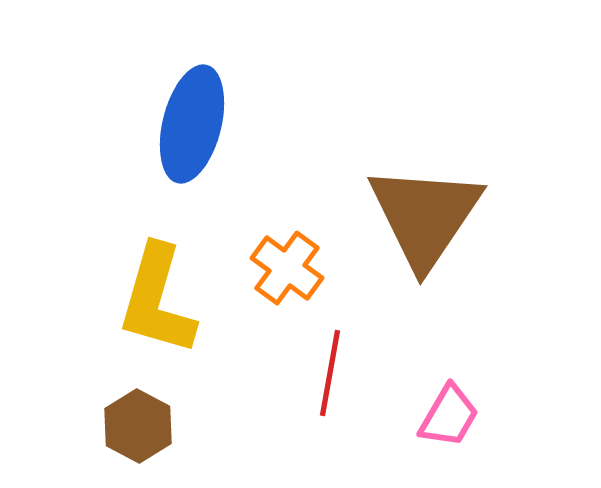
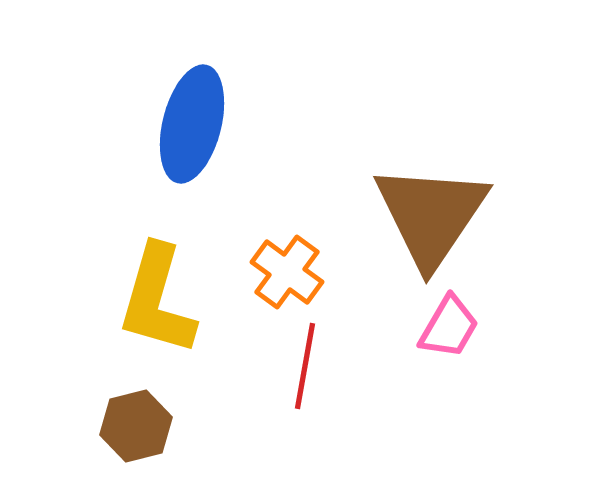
brown triangle: moved 6 px right, 1 px up
orange cross: moved 4 px down
red line: moved 25 px left, 7 px up
pink trapezoid: moved 89 px up
brown hexagon: moved 2 px left; rotated 18 degrees clockwise
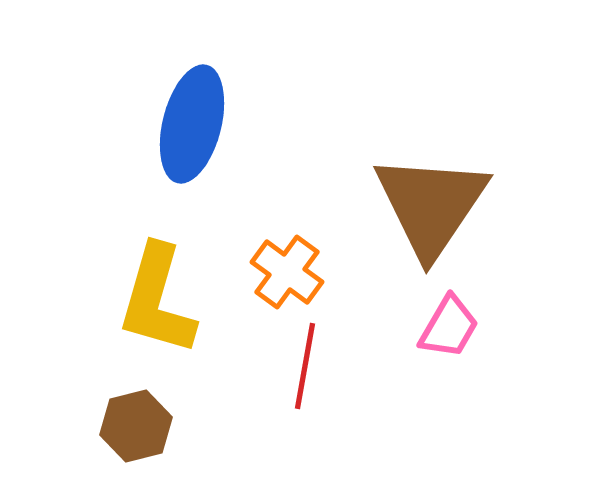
brown triangle: moved 10 px up
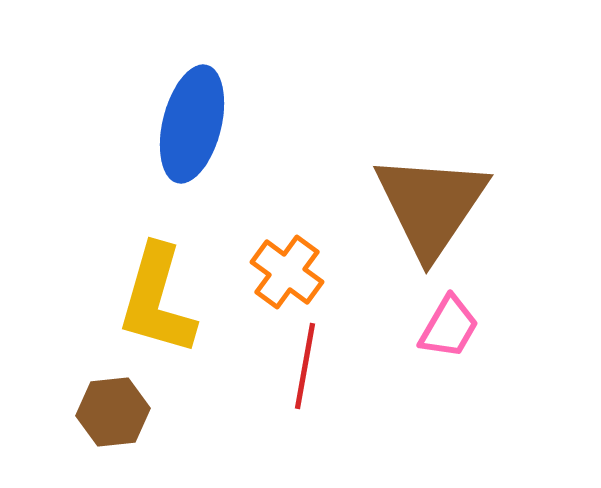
brown hexagon: moved 23 px left, 14 px up; rotated 8 degrees clockwise
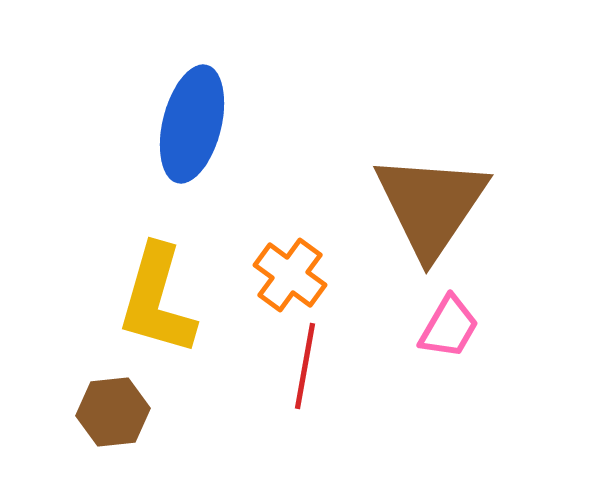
orange cross: moved 3 px right, 3 px down
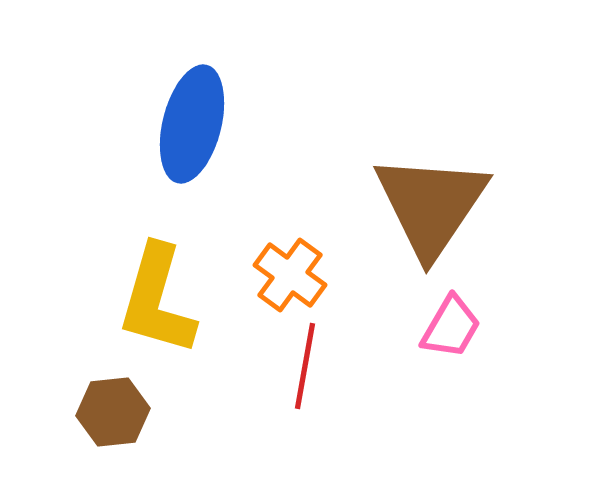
pink trapezoid: moved 2 px right
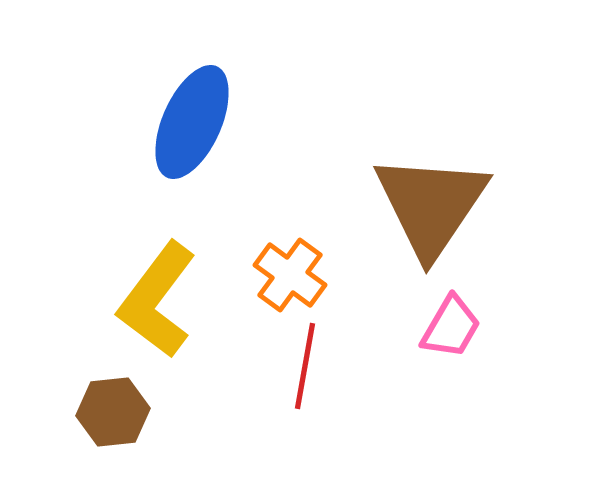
blue ellipse: moved 2 px up; rotated 10 degrees clockwise
yellow L-shape: rotated 21 degrees clockwise
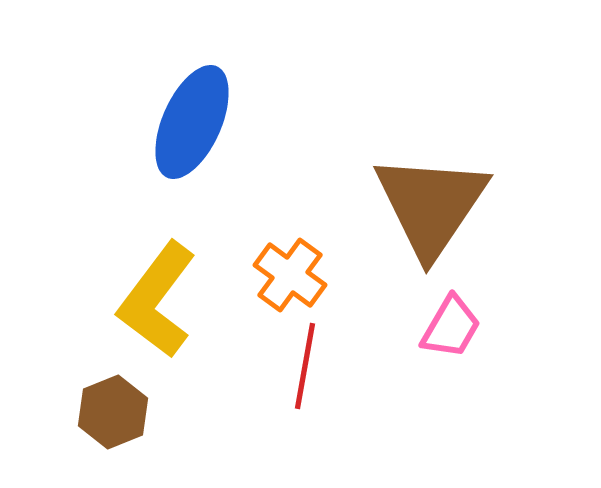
brown hexagon: rotated 16 degrees counterclockwise
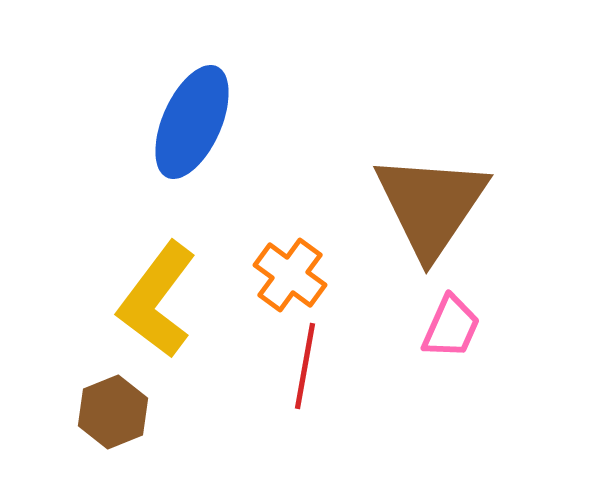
pink trapezoid: rotated 6 degrees counterclockwise
